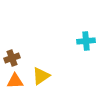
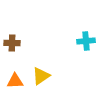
brown cross: moved 15 px up; rotated 21 degrees clockwise
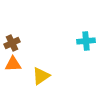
brown cross: rotated 28 degrees counterclockwise
orange triangle: moved 2 px left, 17 px up
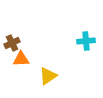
orange triangle: moved 8 px right, 5 px up
yellow triangle: moved 7 px right
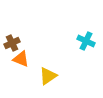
cyan cross: rotated 30 degrees clockwise
orange triangle: rotated 24 degrees clockwise
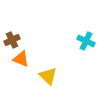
brown cross: moved 3 px up
yellow triangle: rotated 42 degrees counterclockwise
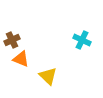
cyan cross: moved 4 px left, 1 px up
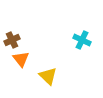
orange triangle: rotated 30 degrees clockwise
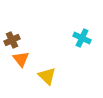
cyan cross: moved 2 px up
yellow triangle: moved 1 px left
